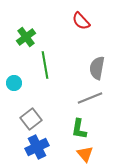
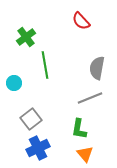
blue cross: moved 1 px right, 1 px down
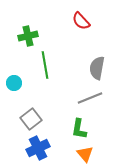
green cross: moved 2 px right, 1 px up; rotated 24 degrees clockwise
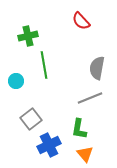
green line: moved 1 px left
cyan circle: moved 2 px right, 2 px up
blue cross: moved 11 px right, 3 px up
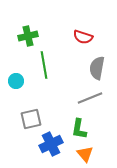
red semicircle: moved 2 px right, 16 px down; rotated 30 degrees counterclockwise
gray square: rotated 25 degrees clockwise
blue cross: moved 2 px right, 1 px up
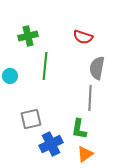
green line: moved 1 px right, 1 px down; rotated 16 degrees clockwise
cyan circle: moved 6 px left, 5 px up
gray line: rotated 65 degrees counterclockwise
orange triangle: rotated 36 degrees clockwise
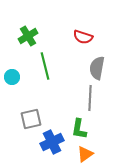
green cross: rotated 18 degrees counterclockwise
green line: rotated 20 degrees counterclockwise
cyan circle: moved 2 px right, 1 px down
blue cross: moved 1 px right, 2 px up
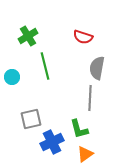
green L-shape: rotated 25 degrees counterclockwise
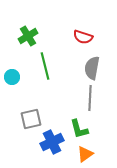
gray semicircle: moved 5 px left
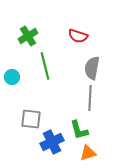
red semicircle: moved 5 px left, 1 px up
gray square: rotated 20 degrees clockwise
green L-shape: moved 1 px down
orange triangle: moved 3 px right, 1 px up; rotated 18 degrees clockwise
